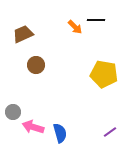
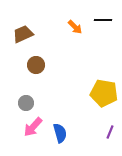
black line: moved 7 px right
yellow pentagon: moved 19 px down
gray circle: moved 13 px right, 9 px up
pink arrow: rotated 65 degrees counterclockwise
purple line: rotated 32 degrees counterclockwise
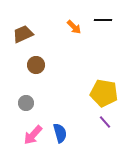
orange arrow: moved 1 px left
pink arrow: moved 8 px down
purple line: moved 5 px left, 10 px up; rotated 64 degrees counterclockwise
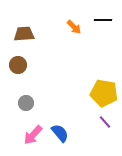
brown trapezoid: moved 1 px right; rotated 20 degrees clockwise
brown circle: moved 18 px left
blue semicircle: rotated 24 degrees counterclockwise
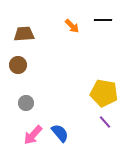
orange arrow: moved 2 px left, 1 px up
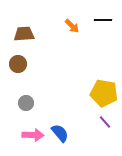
brown circle: moved 1 px up
pink arrow: rotated 130 degrees counterclockwise
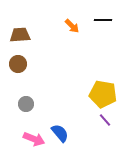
brown trapezoid: moved 4 px left, 1 px down
yellow pentagon: moved 1 px left, 1 px down
gray circle: moved 1 px down
purple line: moved 2 px up
pink arrow: moved 1 px right, 4 px down; rotated 20 degrees clockwise
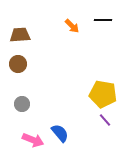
gray circle: moved 4 px left
pink arrow: moved 1 px left, 1 px down
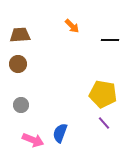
black line: moved 7 px right, 20 px down
gray circle: moved 1 px left, 1 px down
purple line: moved 1 px left, 3 px down
blue semicircle: rotated 120 degrees counterclockwise
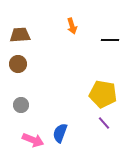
orange arrow: rotated 28 degrees clockwise
